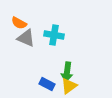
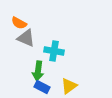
cyan cross: moved 16 px down
green arrow: moved 29 px left, 1 px up
blue rectangle: moved 5 px left, 3 px down
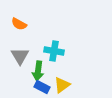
orange semicircle: moved 1 px down
gray triangle: moved 6 px left, 18 px down; rotated 36 degrees clockwise
yellow triangle: moved 7 px left, 1 px up
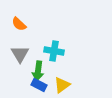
orange semicircle: rotated 14 degrees clockwise
gray triangle: moved 2 px up
blue rectangle: moved 3 px left, 2 px up
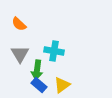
green arrow: moved 1 px left, 1 px up
blue rectangle: rotated 14 degrees clockwise
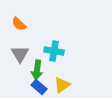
blue rectangle: moved 2 px down
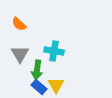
yellow triangle: moved 6 px left; rotated 24 degrees counterclockwise
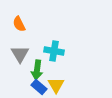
orange semicircle: rotated 21 degrees clockwise
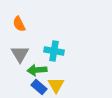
green arrow: rotated 78 degrees clockwise
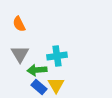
cyan cross: moved 3 px right, 5 px down; rotated 18 degrees counterclockwise
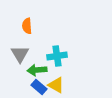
orange semicircle: moved 8 px right, 2 px down; rotated 21 degrees clockwise
yellow triangle: rotated 30 degrees counterclockwise
